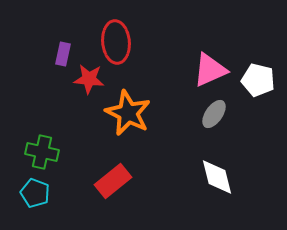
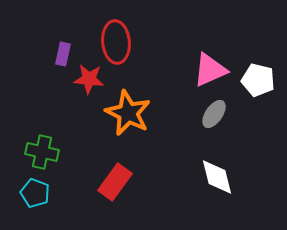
red rectangle: moved 2 px right, 1 px down; rotated 15 degrees counterclockwise
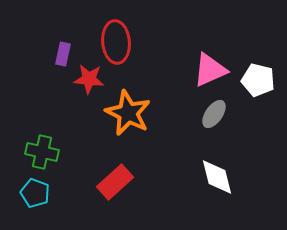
red rectangle: rotated 12 degrees clockwise
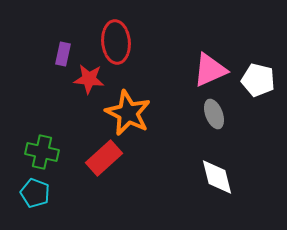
gray ellipse: rotated 56 degrees counterclockwise
red rectangle: moved 11 px left, 24 px up
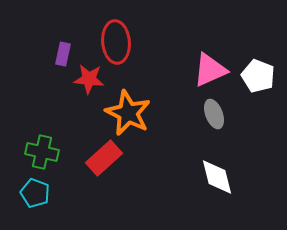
white pentagon: moved 4 px up; rotated 8 degrees clockwise
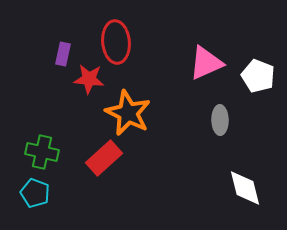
pink triangle: moved 4 px left, 7 px up
gray ellipse: moved 6 px right, 6 px down; rotated 20 degrees clockwise
white diamond: moved 28 px right, 11 px down
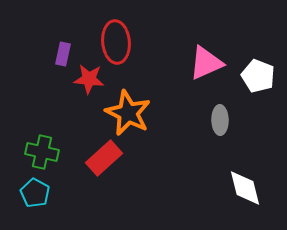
cyan pentagon: rotated 8 degrees clockwise
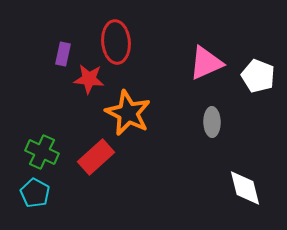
gray ellipse: moved 8 px left, 2 px down
green cross: rotated 12 degrees clockwise
red rectangle: moved 8 px left, 1 px up
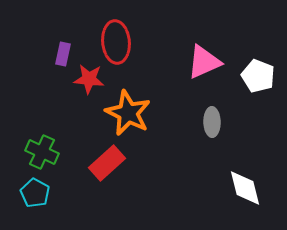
pink triangle: moved 2 px left, 1 px up
red rectangle: moved 11 px right, 6 px down
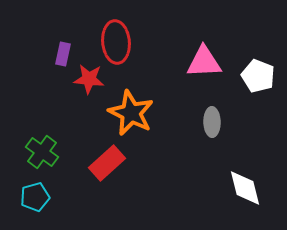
pink triangle: rotated 21 degrees clockwise
orange star: moved 3 px right
green cross: rotated 12 degrees clockwise
cyan pentagon: moved 4 px down; rotated 28 degrees clockwise
